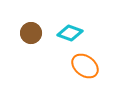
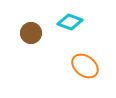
cyan diamond: moved 11 px up
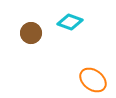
orange ellipse: moved 8 px right, 14 px down
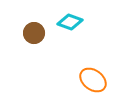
brown circle: moved 3 px right
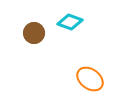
orange ellipse: moved 3 px left, 1 px up
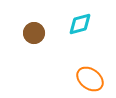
cyan diamond: moved 10 px right, 2 px down; rotated 35 degrees counterclockwise
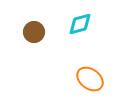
brown circle: moved 1 px up
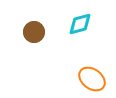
orange ellipse: moved 2 px right
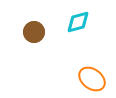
cyan diamond: moved 2 px left, 2 px up
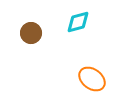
brown circle: moved 3 px left, 1 px down
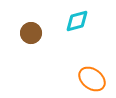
cyan diamond: moved 1 px left, 1 px up
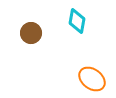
cyan diamond: rotated 65 degrees counterclockwise
